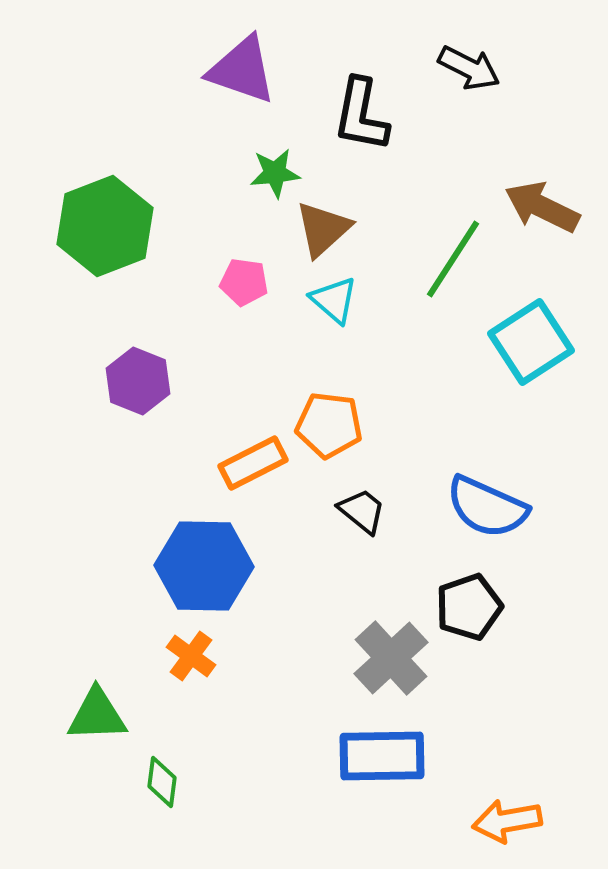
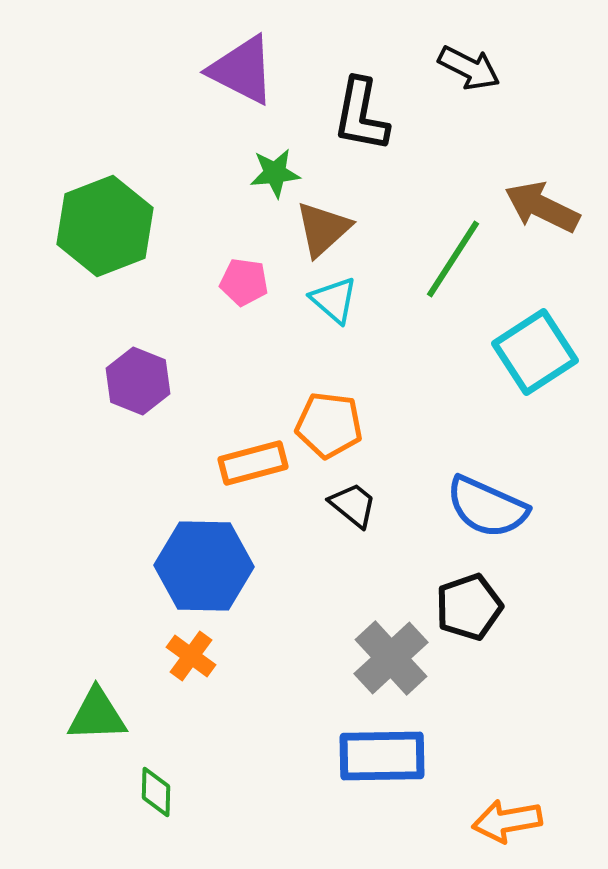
purple triangle: rotated 8 degrees clockwise
cyan square: moved 4 px right, 10 px down
orange rectangle: rotated 12 degrees clockwise
black trapezoid: moved 9 px left, 6 px up
green diamond: moved 6 px left, 10 px down; rotated 6 degrees counterclockwise
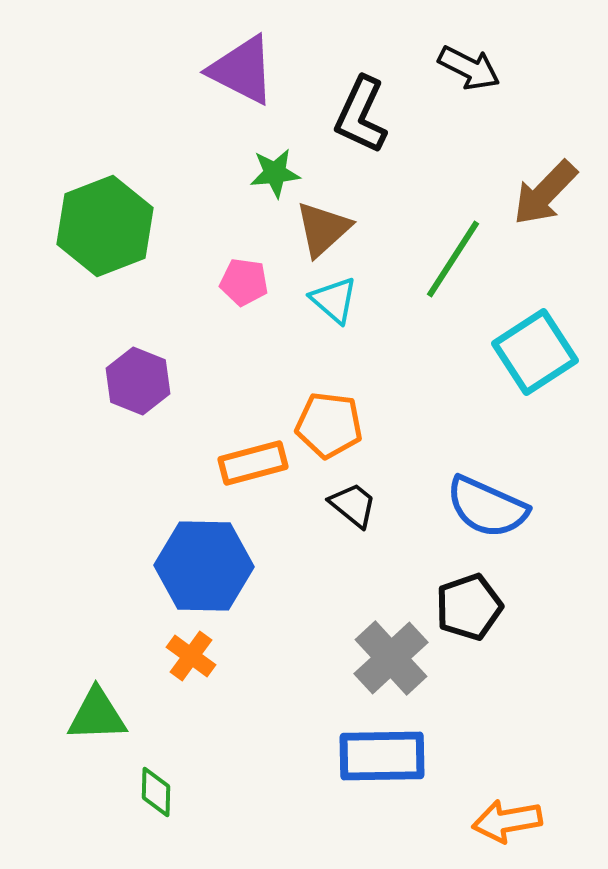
black L-shape: rotated 14 degrees clockwise
brown arrow: moved 3 px right, 14 px up; rotated 72 degrees counterclockwise
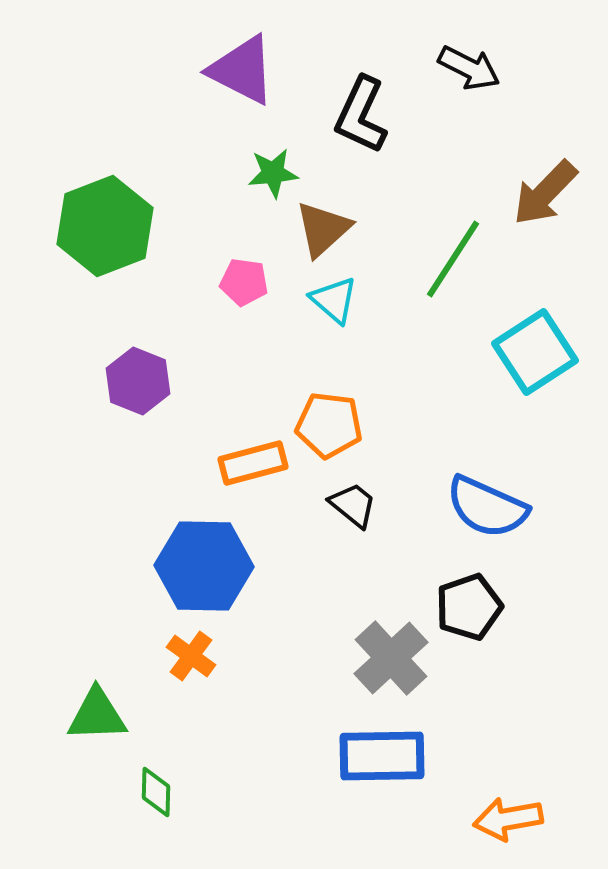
green star: moved 2 px left
orange arrow: moved 1 px right, 2 px up
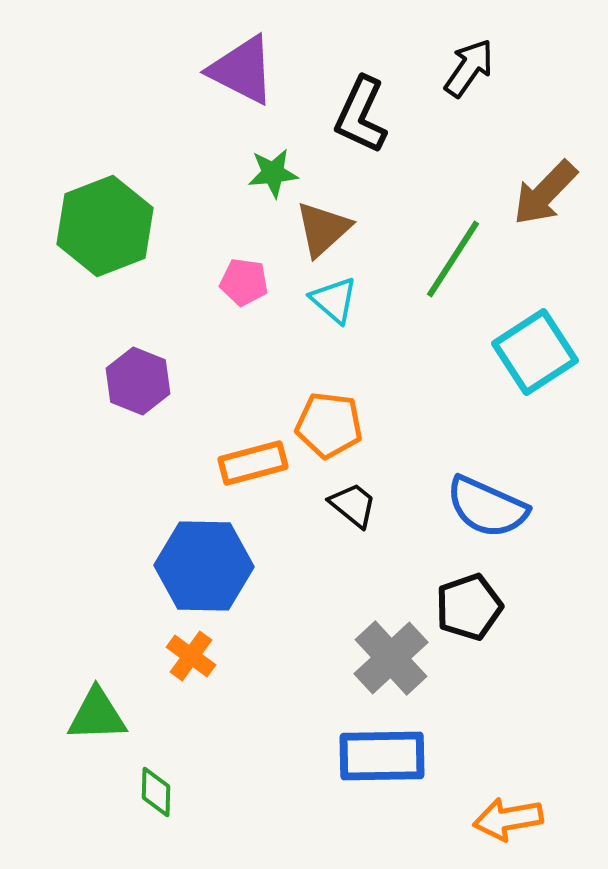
black arrow: rotated 82 degrees counterclockwise
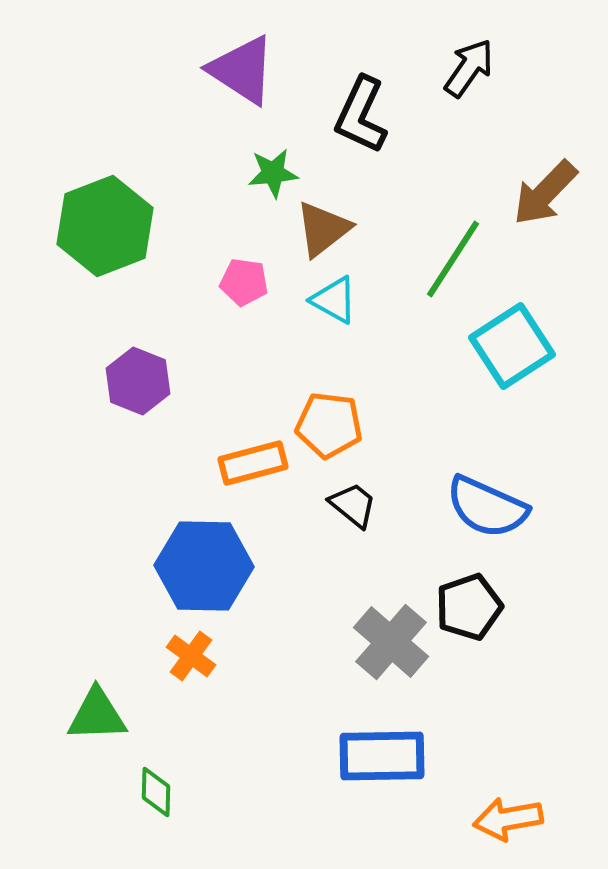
purple triangle: rotated 6 degrees clockwise
brown triangle: rotated 4 degrees clockwise
cyan triangle: rotated 12 degrees counterclockwise
cyan square: moved 23 px left, 6 px up
gray cross: moved 16 px up; rotated 6 degrees counterclockwise
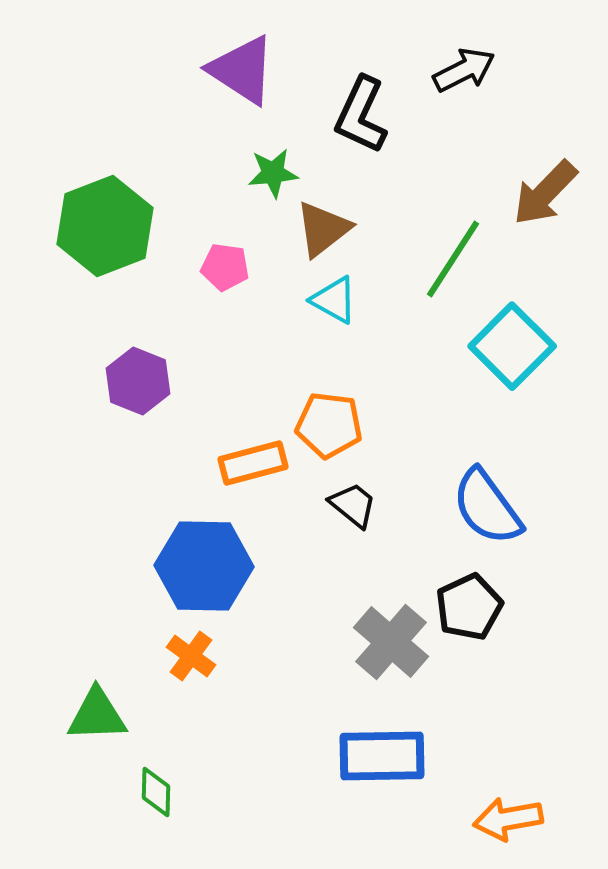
black arrow: moved 5 px left, 2 px down; rotated 28 degrees clockwise
pink pentagon: moved 19 px left, 15 px up
cyan square: rotated 12 degrees counterclockwise
blue semicircle: rotated 30 degrees clockwise
black pentagon: rotated 6 degrees counterclockwise
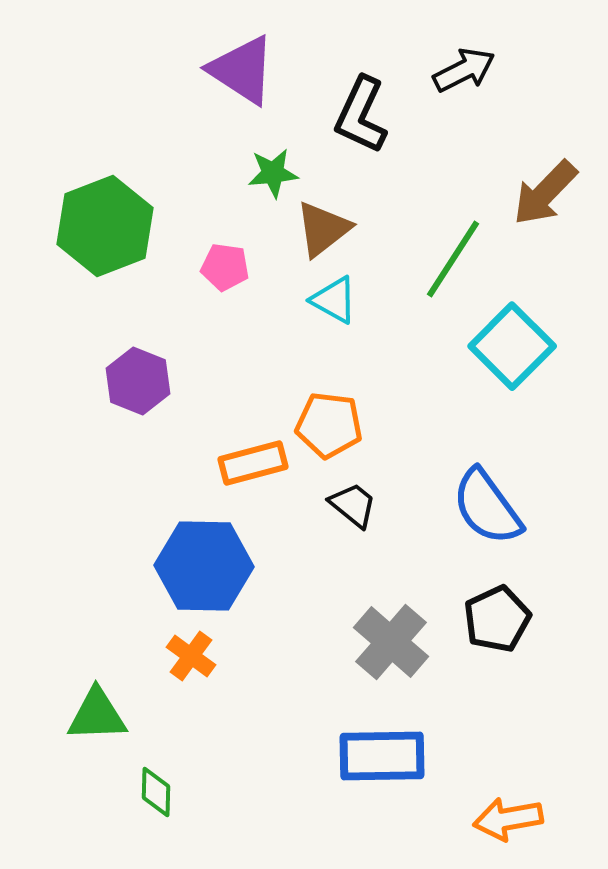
black pentagon: moved 28 px right, 12 px down
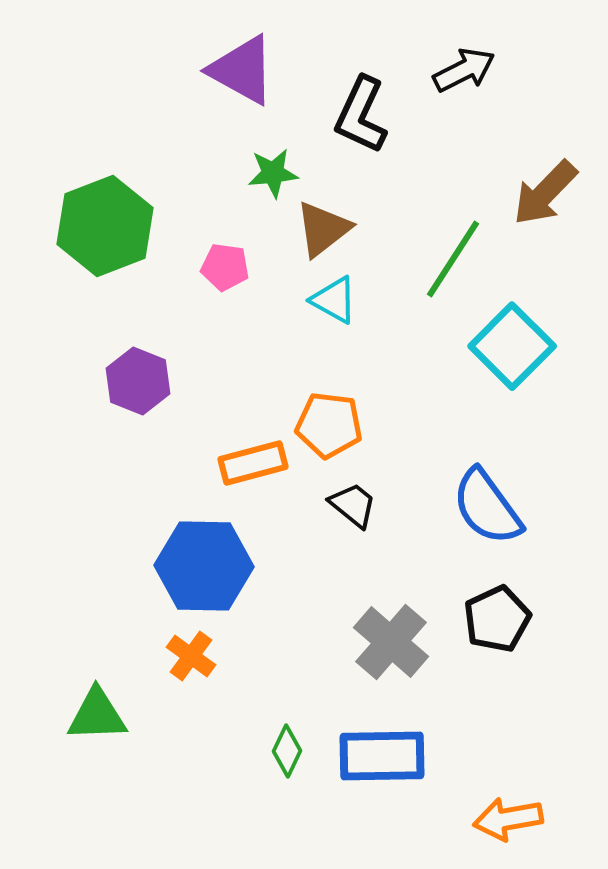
purple triangle: rotated 4 degrees counterclockwise
green diamond: moved 131 px right, 41 px up; rotated 24 degrees clockwise
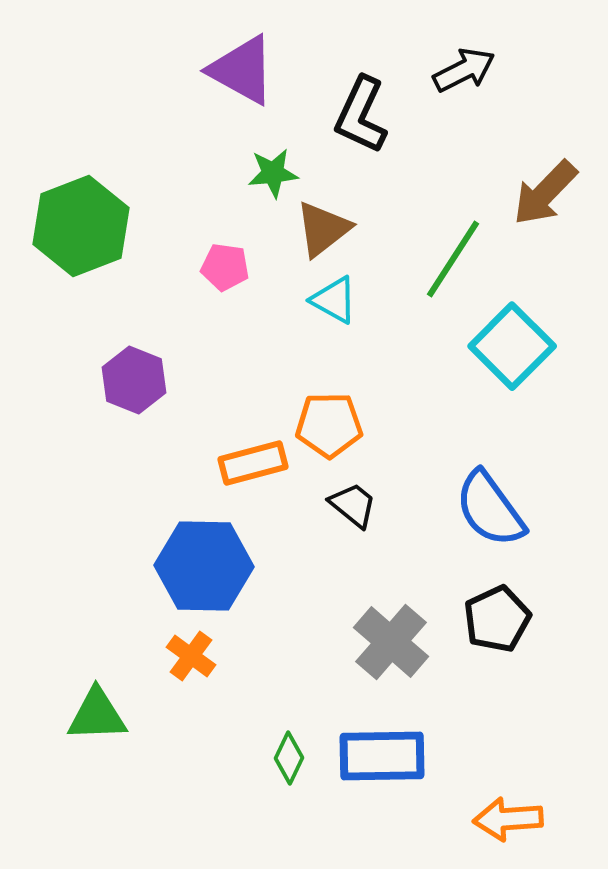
green hexagon: moved 24 px left
purple hexagon: moved 4 px left, 1 px up
orange pentagon: rotated 8 degrees counterclockwise
blue semicircle: moved 3 px right, 2 px down
green diamond: moved 2 px right, 7 px down
orange arrow: rotated 6 degrees clockwise
